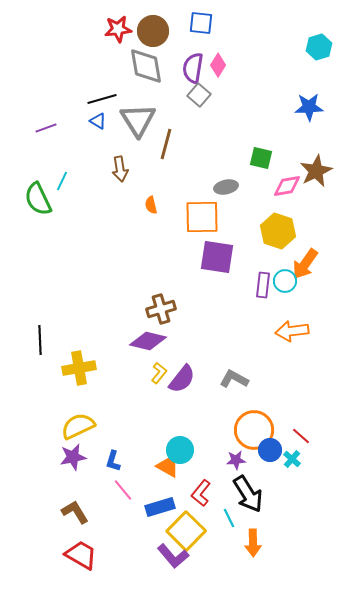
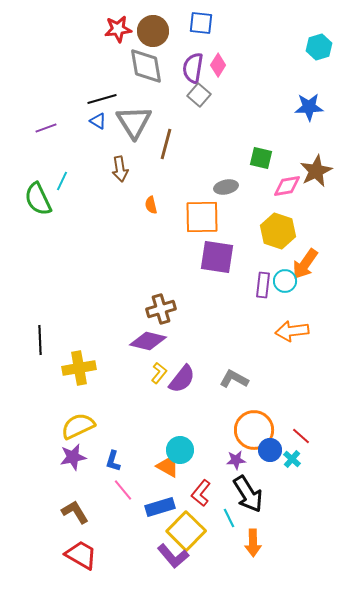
gray triangle at (138, 120): moved 4 px left, 2 px down
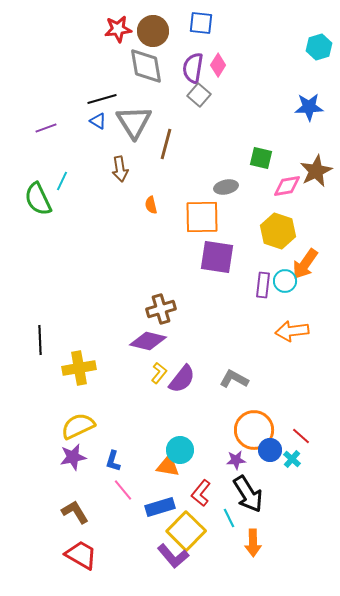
orange triangle at (168, 466): rotated 20 degrees counterclockwise
